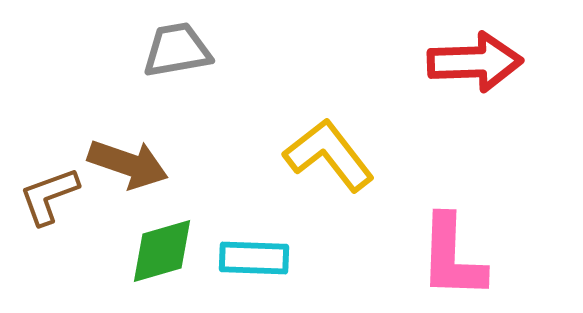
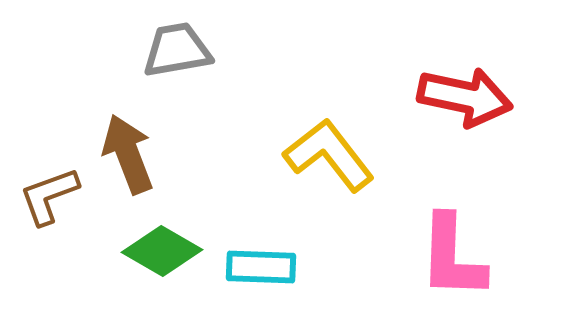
red arrow: moved 10 px left, 35 px down; rotated 14 degrees clockwise
brown arrow: moved 10 px up; rotated 130 degrees counterclockwise
green diamond: rotated 46 degrees clockwise
cyan rectangle: moved 7 px right, 9 px down
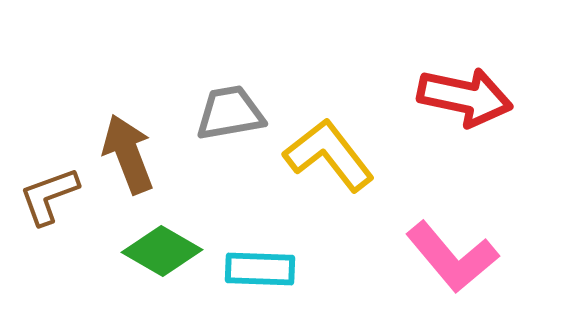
gray trapezoid: moved 53 px right, 63 px down
pink L-shape: rotated 42 degrees counterclockwise
cyan rectangle: moved 1 px left, 2 px down
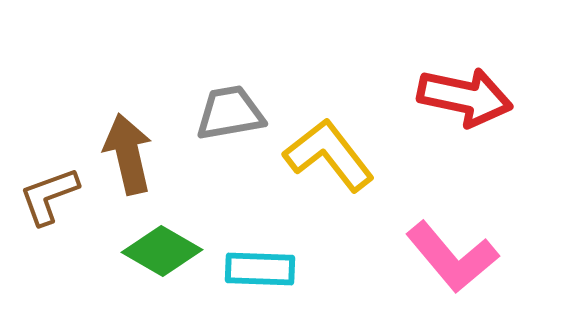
brown arrow: rotated 8 degrees clockwise
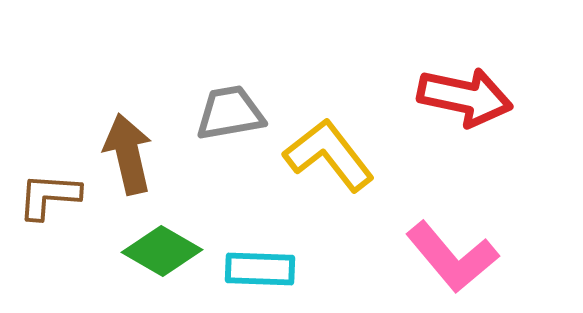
brown L-shape: rotated 24 degrees clockwise
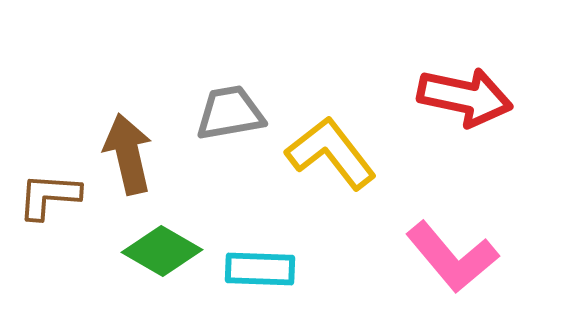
yellow L-shape: moved 2 px right, 2 px up
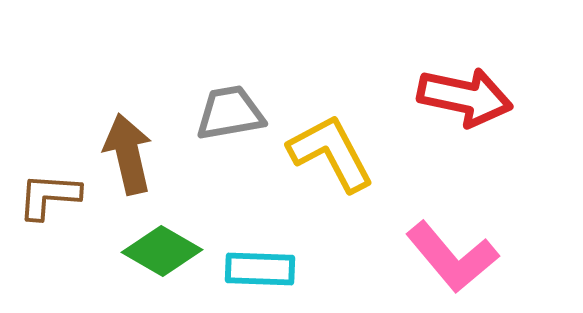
yellow L-shape: rotated 10 degrees clockwise
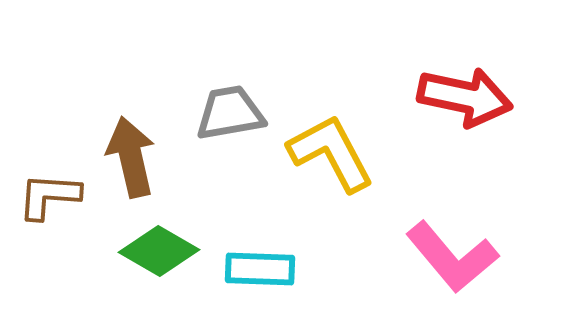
brown arrow: moved 3 px right, 3 px down
green diamond: moved 3 px left
